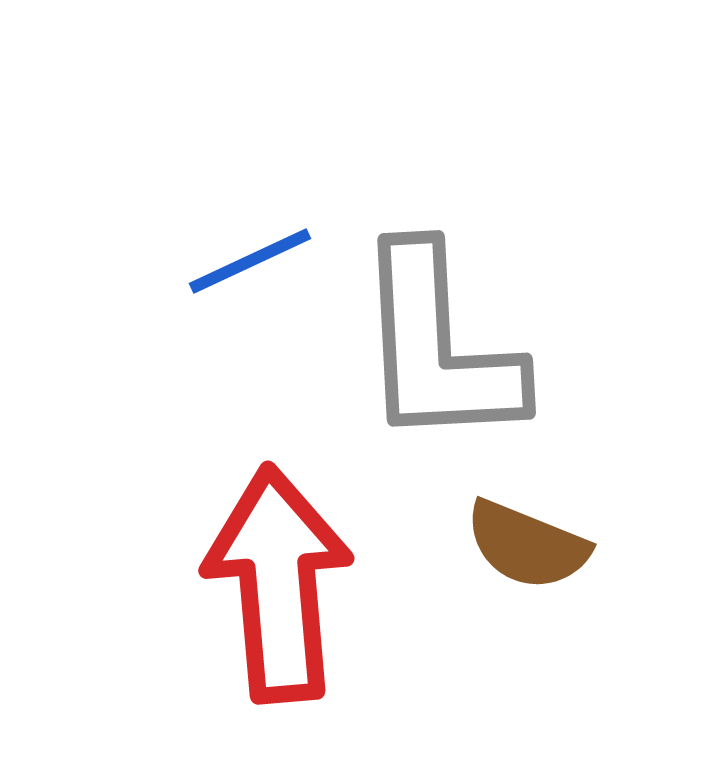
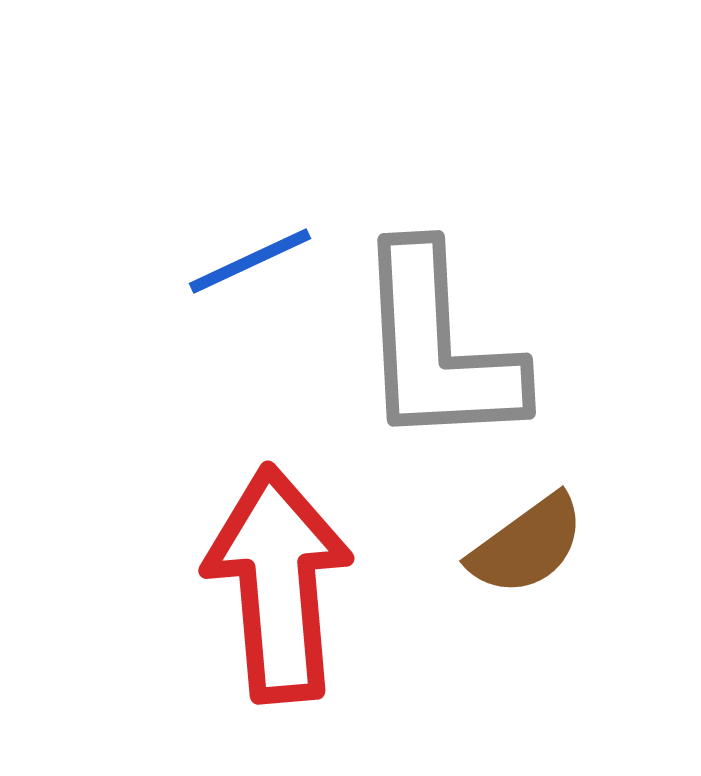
brown semicircle: rotated 58 degrees counterclockwise
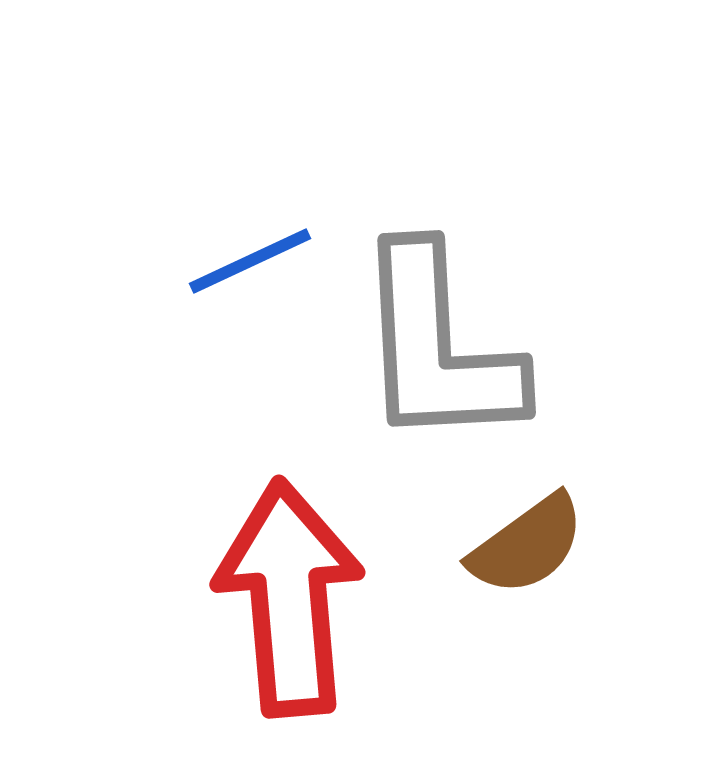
red arrow: moved 11 px right, 14 px down
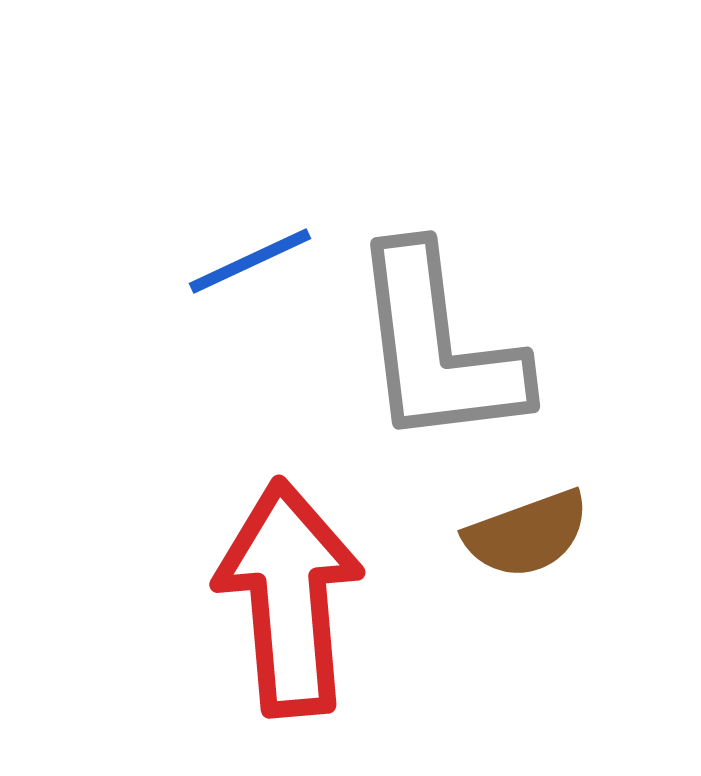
gray L-shape: rotated 4 degrees counterclockwise
brown semicircle: moved 11 px up; rotated 16 degrees clockwise
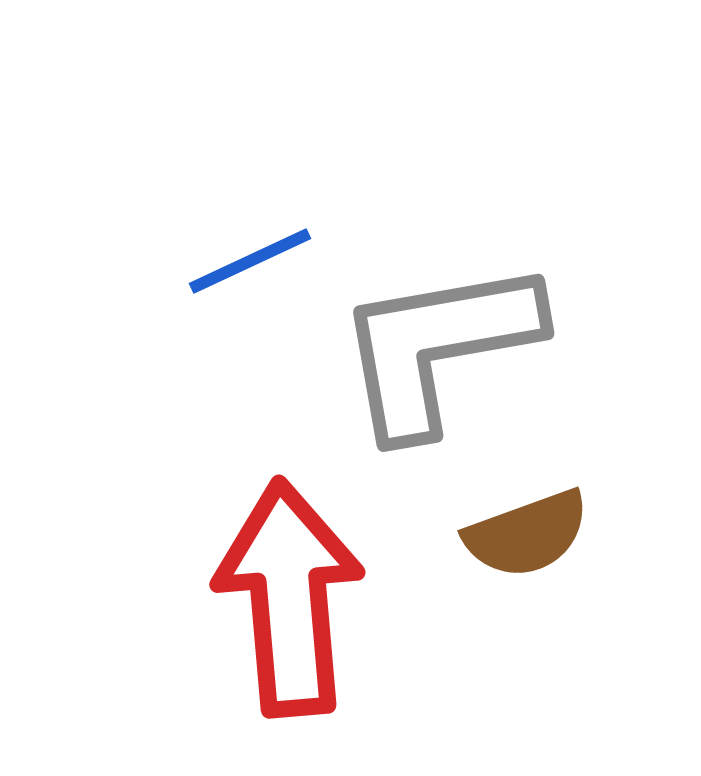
gray L-shape: rotated 87 degrees clockwise
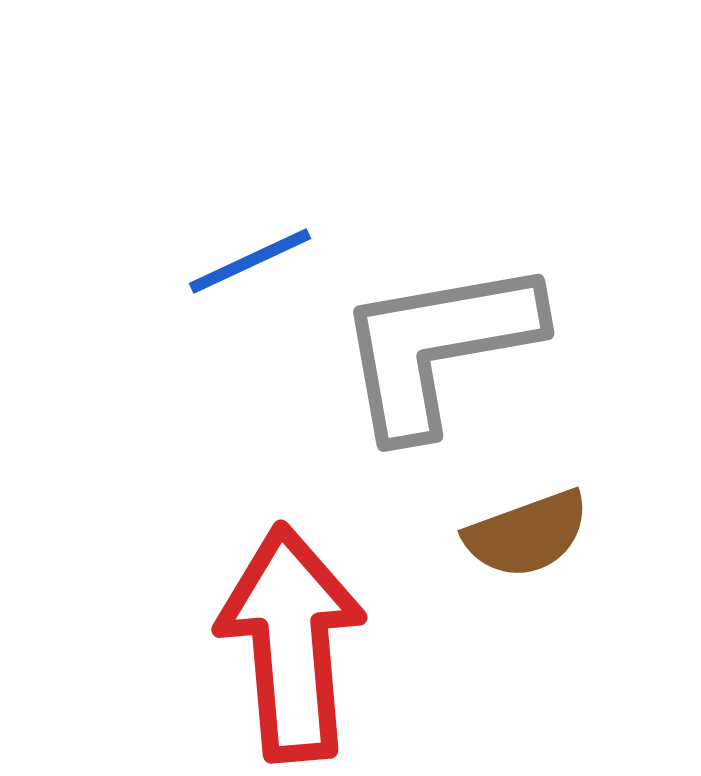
red arrow: moved 2 px right, 45 px down
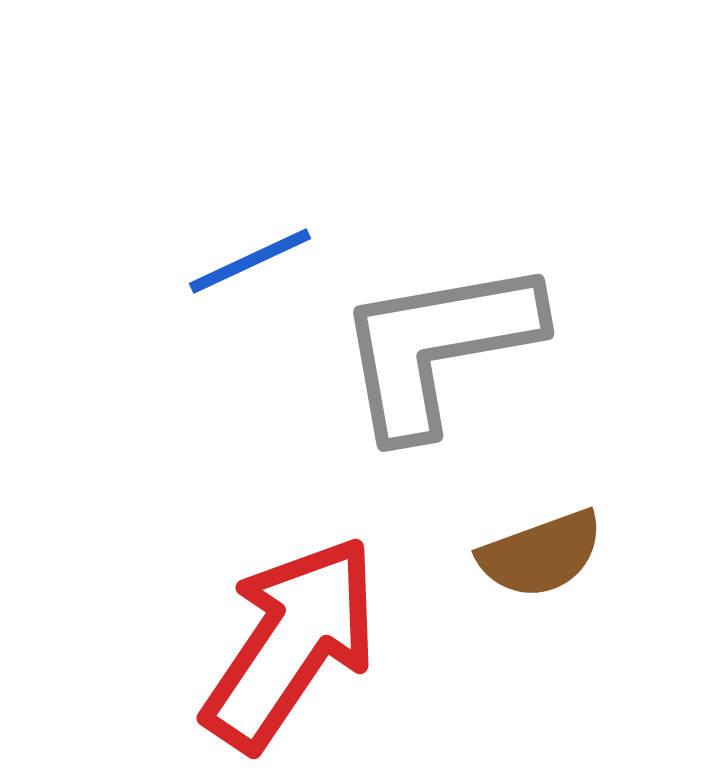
brown semicircle: moved 14 px right, 20 px down
red arrow: rotated 39 degrees clockwise
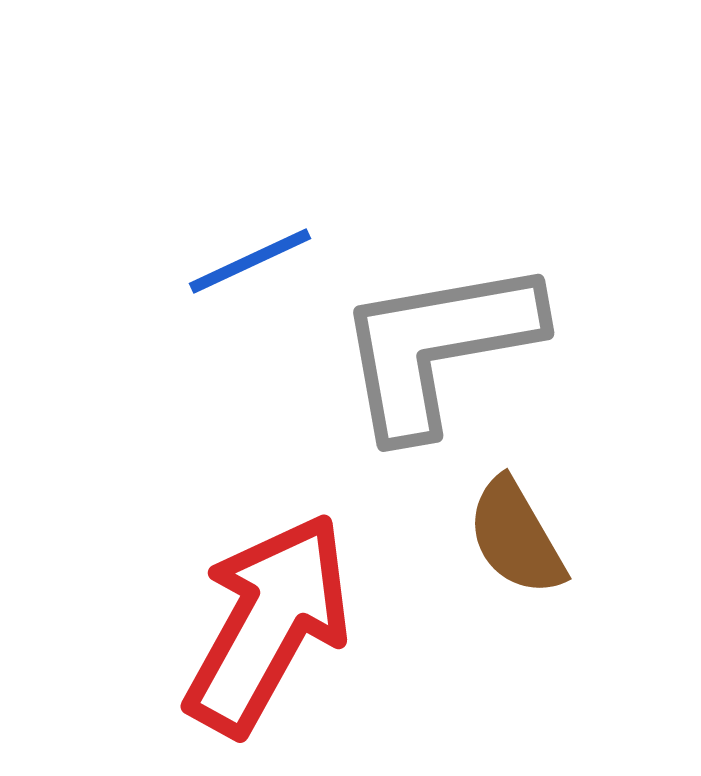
brown semicircle: moved 25 px left, 17 px up; rotated 80 degrees clockwise
red arrow: moved 23 px left, 19 px up; rotated 5 degrees counterclockwise
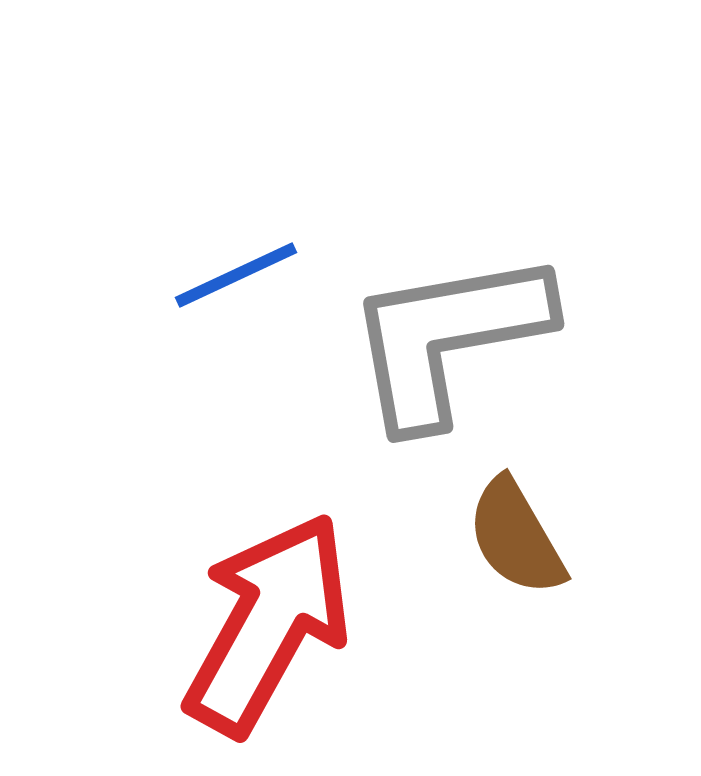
blue line: moved 14 px left, 14 px down
gray L-shape: moved 10 px right, 9 px up
